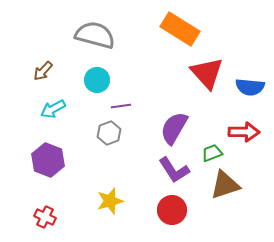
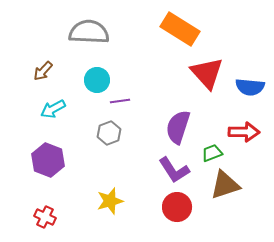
gray semicircle: moved 6 px left, 3 px up; rotated 12 degrees counterclockwise
purple line: moved 1 px left, 5 px up
purple semicircle: moved 4 px right, 1 px up; rotated 12 degrees counterclockwise
red circle: moved 5 px right, 3 px up
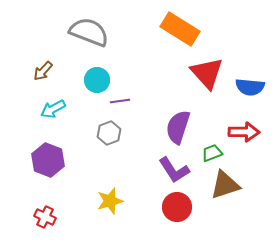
gray semicircle: rotated 18 degrees clockwise
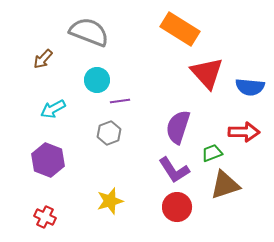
brown arrow: moved 12 px up
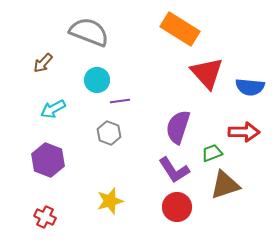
brown arrow: moved 4 px down
gray hexagon: rotated 20 degrees counterclockwise
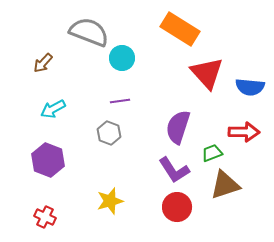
cyan circle: moved 25 px right, 22 px up
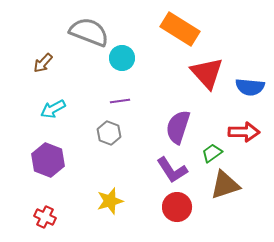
green trapezoid: rotated 15 degrees counterclockwise
purple L-shape: moved 2 px left
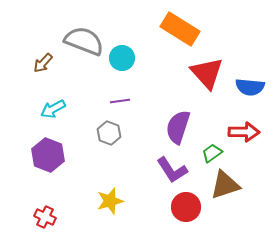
gray semicircle: moved 5 px left, 9 px down
purple hexagon: moved 5 px up
red circle: moved 9 px right
